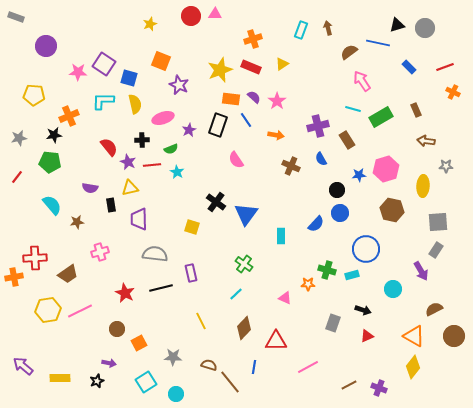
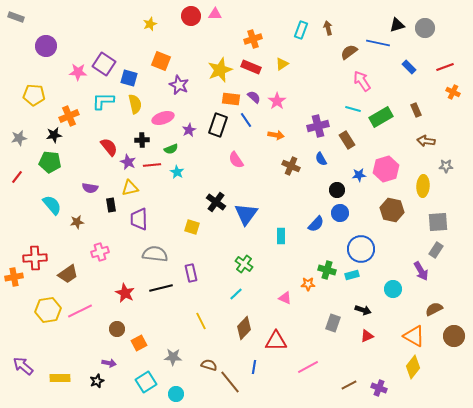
blue circle at (366, 249): moved 5 px left
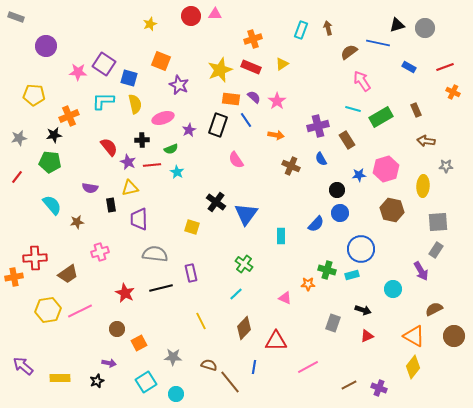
blue rectangle at (409, 67): rotated 16 degrees counterclockwise
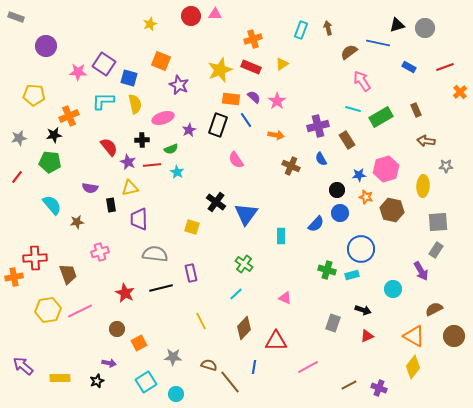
orange cross at (453, 92): moved 7 px right; rotated 24 degrees clockwise
brown trapezoid at (68, 274): rotated 75 degrees counterclockwise
orange star at (308, 284): moved 58 px right, 87 px up; rotated 16 degrees clockwise
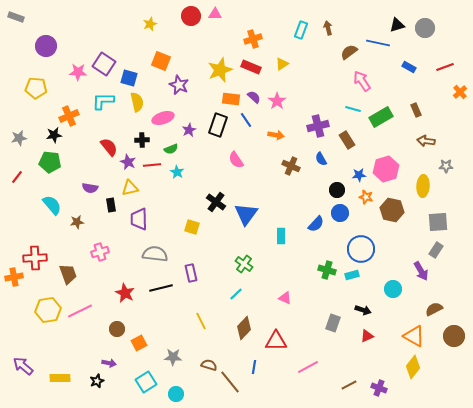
yellow pentagon at (34, 95): moved 2 px right, 7 px up
yellow semicircle at (135, 104): moved 2 px right, 2 px up
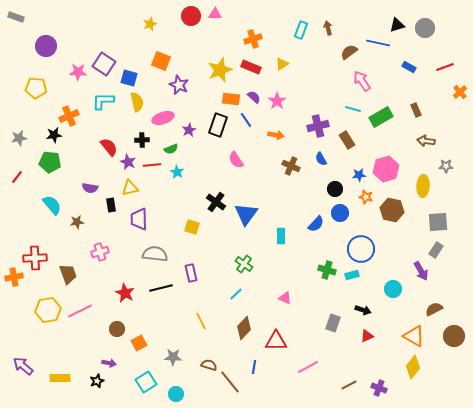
black circle at (337, 190): moved 2 px left, 1 px up
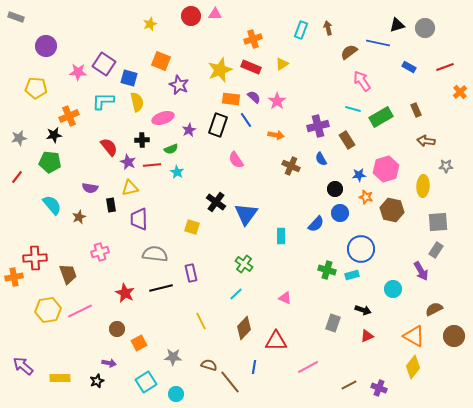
brown star at (77, 222): moved 2 px right, 5 px up; rotated 16 degrees counterclockwise
